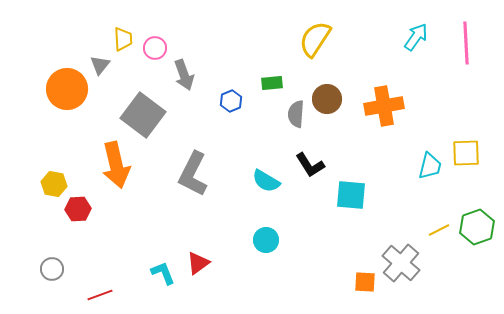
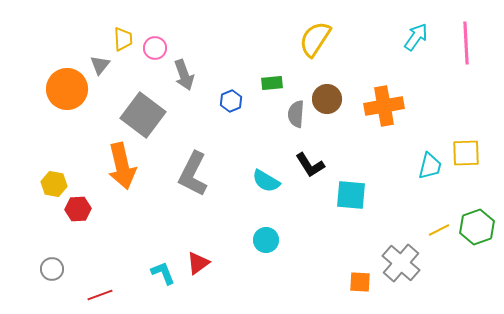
orange arrow: moved 6 px right, 1 px down
orange square: moved 5 px left
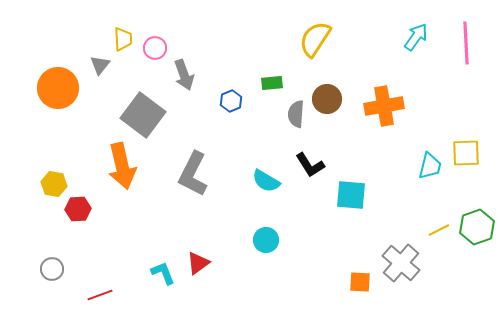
orange circle: moved 9 px left, 1 px up
